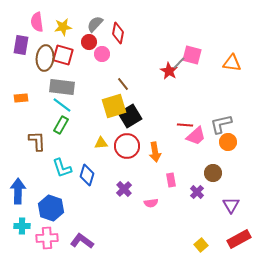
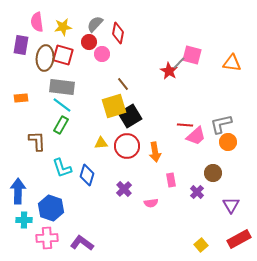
cyan cross at (22, 226): moved 2 px right, 6 px up
purple L-shape at (82, 241): moved 2 px down
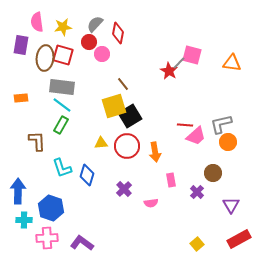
yellow square at (201, 245): moved 4 px left, 1 px up
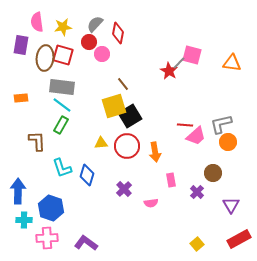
purple L-shape at (82, 243): moved 4 px right
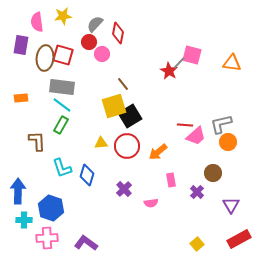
yellow star at (63, 27): moved 11 px up
orange arrow at (155, 152): moved 3 px right; rotated 60 degrees clockwise
